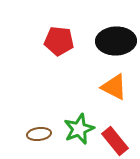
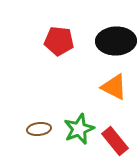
brown ellipse: moved 5 px up
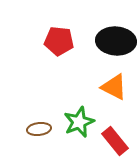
black ellipse: rotated 6 degrees clockwise
green star: moved 7 px up
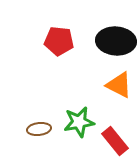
orange triangle: moved 5 px right, 2 px up
green star: rotated 12 degrees clockwise
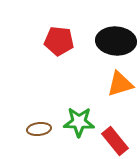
orange triangle: moved 1 px right, 1 px up; rotated 44 degrees counterclockwise
green star: rotated 12 degrees clockwise
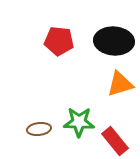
black ellipse: moved 2 px left
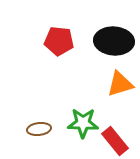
green star: moved 4 px right, 1 px down
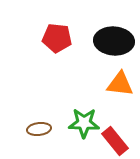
red pentagon: moved 2 px left, 3 px up
orange triangle: rotated 24 degrees clockwise
green star: moved 1 px right
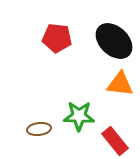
black ellipse: rotated 39 degrees clockwise
green star: moved 5 px left, 7 px up
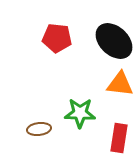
green star: moved 1 px right, 3 px up
red rectangle: moved 4 px right, 3 px up; rotated 48 degrees clockwise
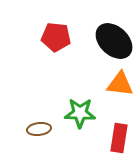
red pentagon: moved 1 px left, 1 px up
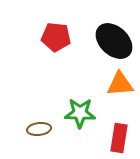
orange triangle: rotated 12 degrees counterclockwise
